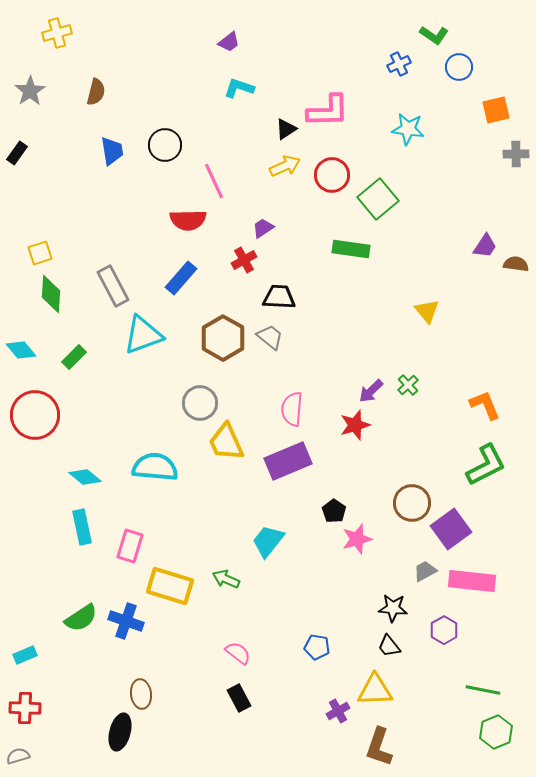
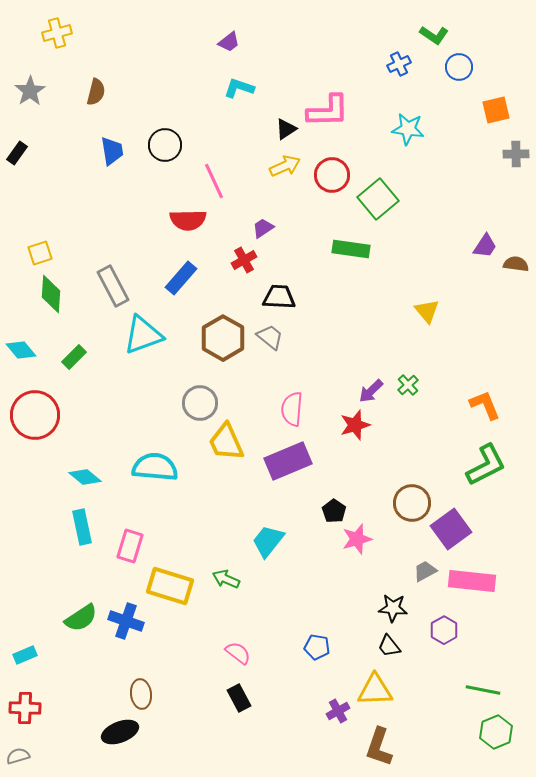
black ellipse at (120, 732): rotated 54 degrees clockwise
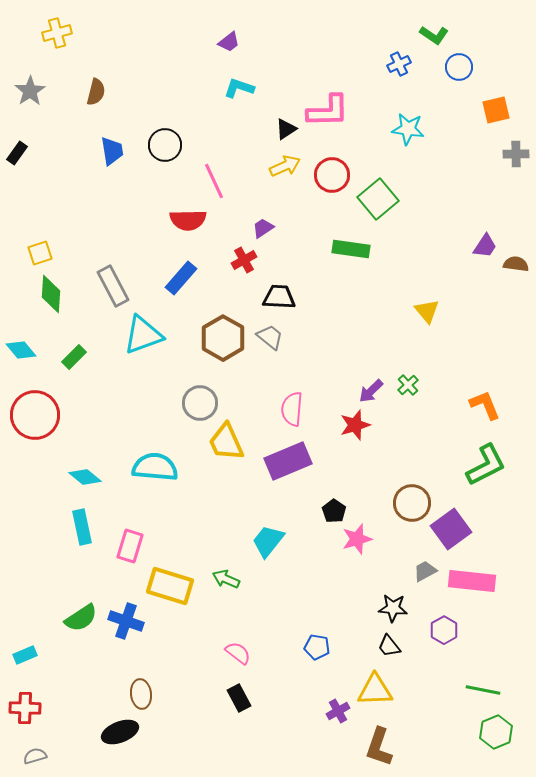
gray semicircle at (18, 756): moved 17 px right
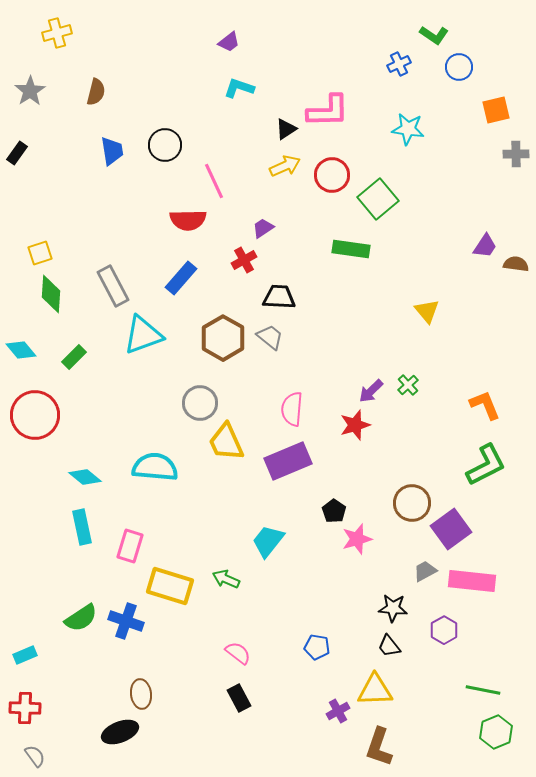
gray semicircle at (35, 756): rotated 70 degrees clockwise
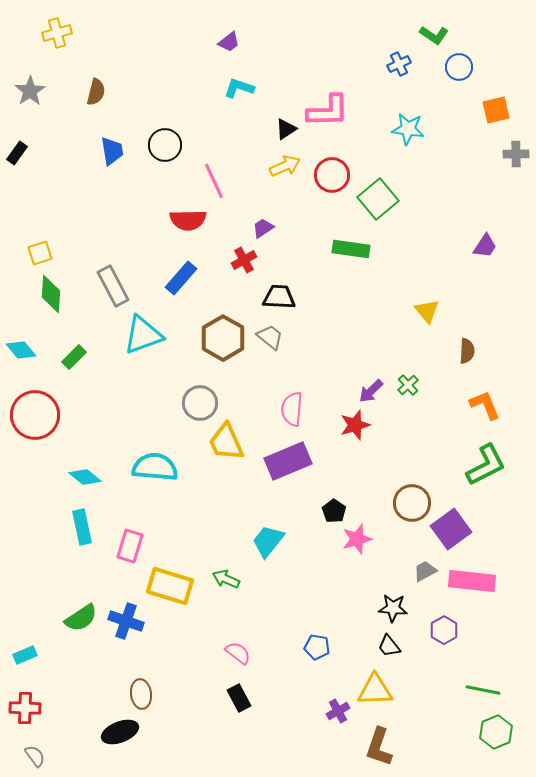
brown semicircle at (516, 264): moved 49 px left, 87 px down; rotated 85 degrees clockwise
